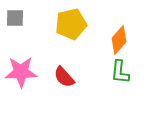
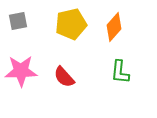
gray square: moved 3 px right, 3 px down; rotated 12 degrees counterclockwise
orange diamond: moved 5 px left, 13 px up
pink star: moved 1 px up
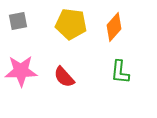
yellow pentagon: rotated 20 degrees clockwise
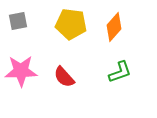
green L-shape: rotated 115 degrees counterclockwise
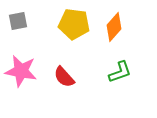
yellow pentagon: moved 3 px right
pink star: rotated 12 degrees clockwise
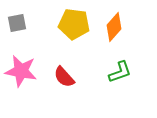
gray square: moved 1 px left, 2 px down
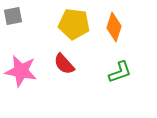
gray square: moved 4 px left, 7 px up
orange diamond: rotated 24 degrees counterclockwise
red semicircle: moved 13 px up
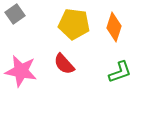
gray square: moved 2 px right, 2 px up; rotated 24 degrees counterclockwise
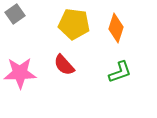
orange diamond: moved 2 px right, 1 px down
red semicircle: moved 1 px down
pink star: moved 1 px left, 2 px down; rotated 12 degrees counterclockwise
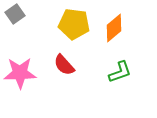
orange diamond: moved 2 px left; rotated 32 degrees clockwise
